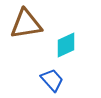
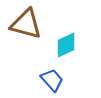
brown triangle: rotated 24 degrees clockwise
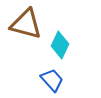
cyan diamond: moved 6 px left; rotated 40 degrees counterclockwise
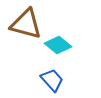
cyan diamond: moved 2 px left; rotated 76 degrees counterclockwise
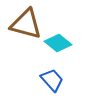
cyan diamond: moved 2 px up
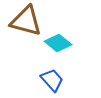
brown triangle: moved 3 px up
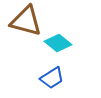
blue trapezoid: moved 2 px up; rotated 100 degrees clockwise
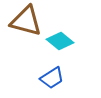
cyan diamond: moved 2 px right, 2 px up
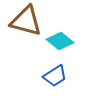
blue trapezoid: moved 3 px right, 2 px up
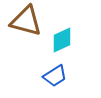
cyan diamond: moved 2 px right, 1 px up; rotated 64 degrees counterclockwise
